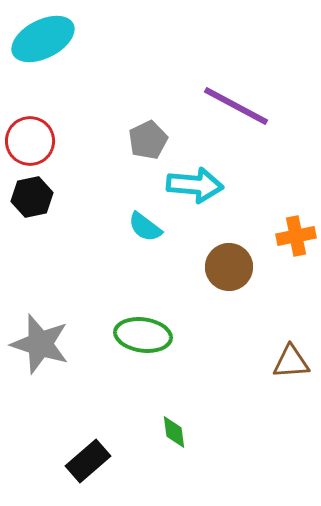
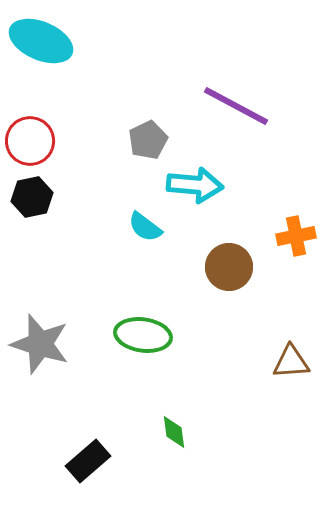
cyan ellipse: moved 2 px left, 2 px down; rotated 50 degrees clockwise
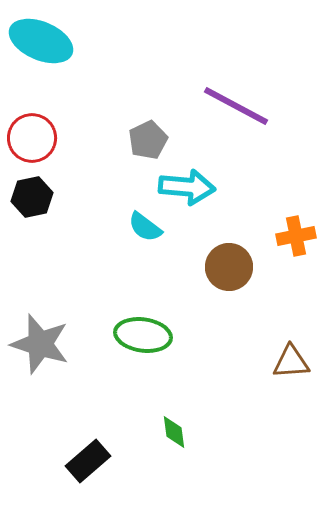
red circle: moved 2 px right, 3 px up
cyan arrow: moved 8 px left, 2 px down
